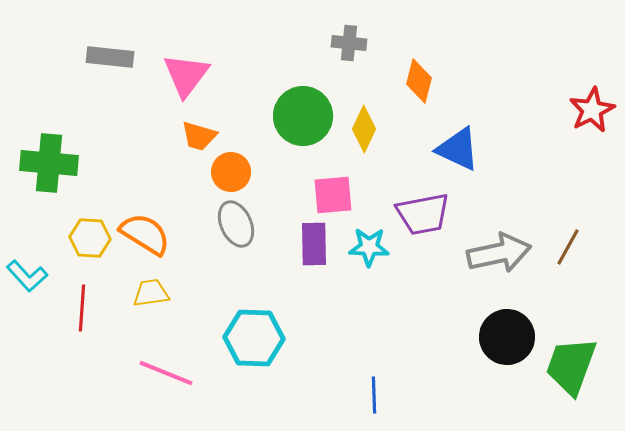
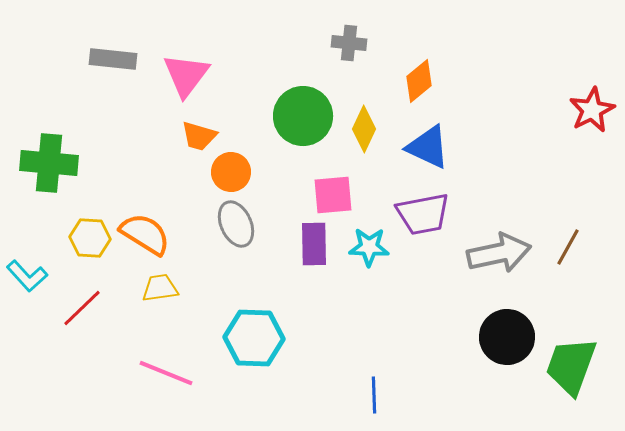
gray rectangle: moved 3 px right, 2 px down
orange diamond: rotated 36 degrees clockwise
blue triangle: moved 30 px left, 2 px up
yellow trapezoid: moved 9 px right, 5 px up
red line: rotated 42 degrees clockwise
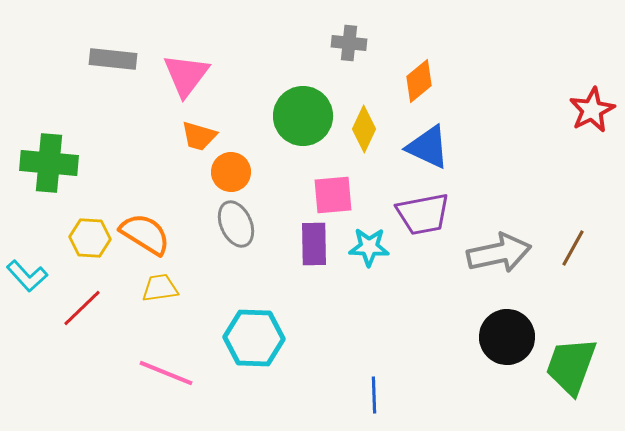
brown line: moved 5 px right, 1 px down
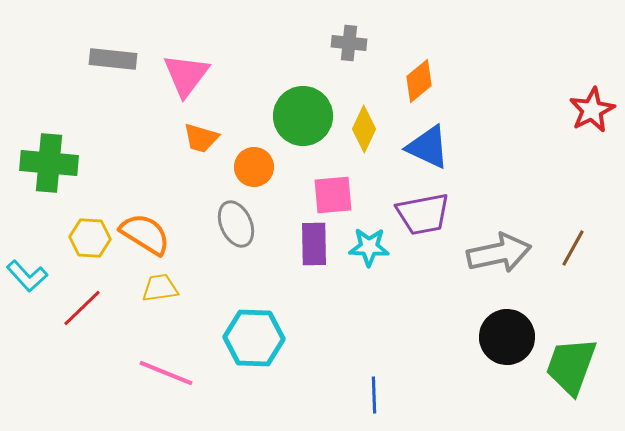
orange trapezoid: moved 2 px right, 2 px down
orange circle: moved 23 px right, 5 px up
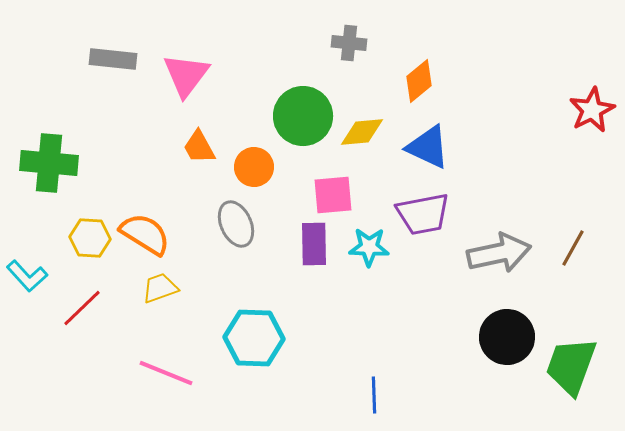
yellow diamond: moved 2 px left, 3 px down; rotated 60 degrees clockwise
orange trapezoid: moved 2 px left, 9 px down; rotated 45 degrees clockwise
yellow trapezoid: rotated 12 degrees counterclockwise
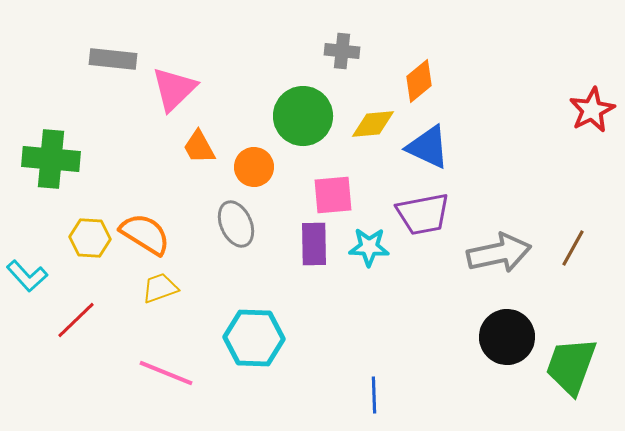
gray cross: moved 7 px left, 8 px down
pink triangle: moved 12 px left, 14 px down; rotated 9 degrees clockwise
yellow diamond: moved 11 px right, 8 px up
green cross: moved 2 px right, 4 px up
red line: moved 6 px left, 12 px down
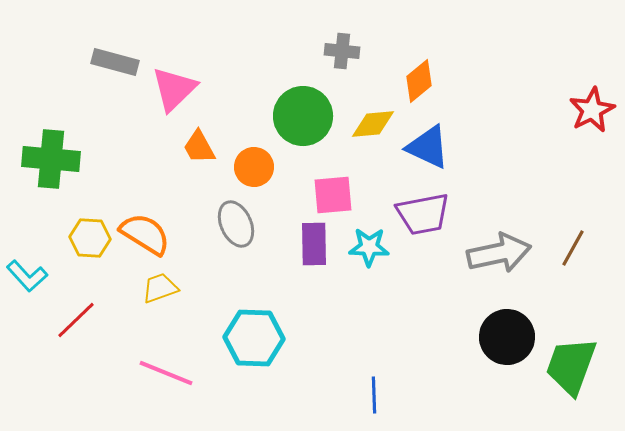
gray rectangle: moved 2 px right, 3 px down; rotated 9 degrees clockwise
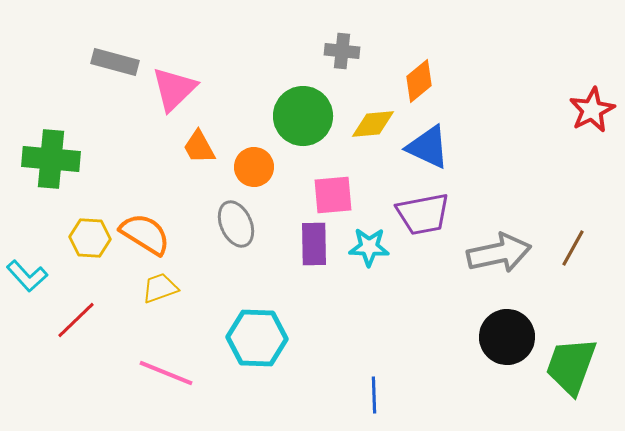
cyan hexagon: moved 3 px right
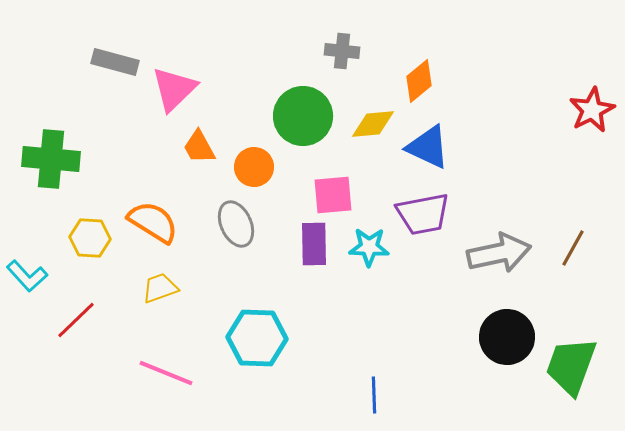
orange semicircle: moved 8 px right, 12 px up
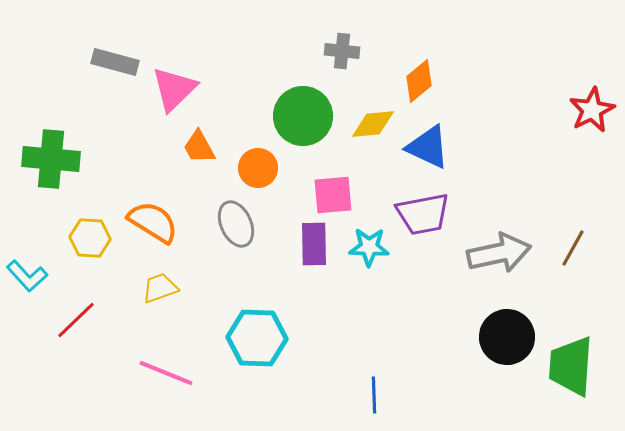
orange circle: moved 4 px right, 1 px down
green trapezoid: rotated 16 degrees counterclockwise
